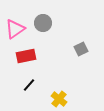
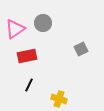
red rectangle: moved 1 px right
black line: rotated 16 degrees counterclockwise
yellow cross: rotated 21 degrees counterclockwise
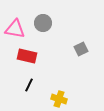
pink triangle: rotated 45 degrees clockwise
red rectangle: rotated 24 degrees clockwise
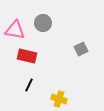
pink triangle: moved 1 px down
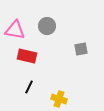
gray circle: moved 4 px right, 3 px down
gray square: rotated 16 degrees clockwise
black line: moved 2 px down
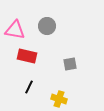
gray square: moved 11 px left, 15 px down
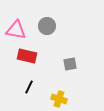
pink triangle: moved 1 px right
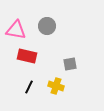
yellow cross: moved 3 px left, 13 px up
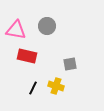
black line: moved 4 px right, 1 px down
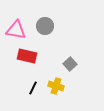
gray circle: moved 2 px left
gray square: rotated 32 degrees counterclockwise
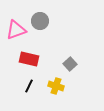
gray circle: moved 5 px left, 5 px up
pink triangle: rotated 30 degrees counterclockwise
red rectangle: moved 2 px right, 3 px down
black line: moved 4 px left, 2 px up
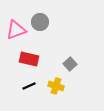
gray circle: moved 1 px down
black line: rotated 40 degrees clockwise
